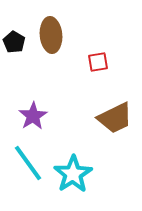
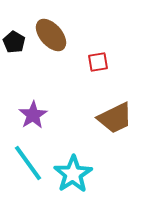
brown ellipse: rotated 36 degrees counterclockwise
purple star: moved 1 px up
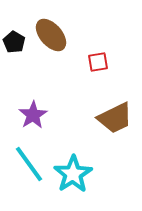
cyan line: moved 1 px right, 1 px down
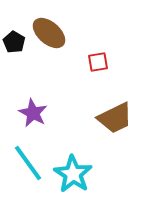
brown ellipse: moved 2 px left, 2 px up; rotated 8 degrees counterclockwise
purple star: moved 2 px up; rotated 12 degrees counterclockwise
cyan line: moved 1 px left, 1 px up
cyan star: rotated 6 degrees counterclockwise
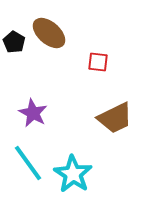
red square: rotated 15 degrees clockwise
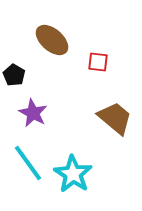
brown ellipse: moved 3 px right, 7 px down
black pentagon: moved 33 px down
brown trapezoid: rotated 114 degrees counterclockwise
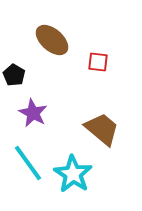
brown trapezoid: moved 13 px left, 11 px down
